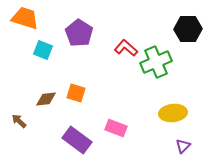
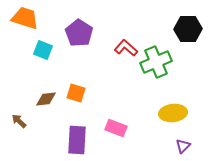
purple rectangle: rotated 56 degrees clockwise
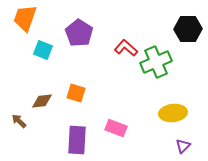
orange trapezoid: rotated 88 degrees counterclockwise
brown diamond: moved 4 px left, 2 px down
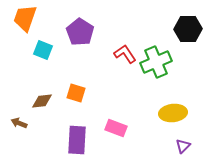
purple pentagon: moved 1 px right, 1 px up
red L-shape: moved 1 px left, 6 px down; rotated 15 degrees clockwise
brown arrow: moved 2 px down; rotated 21 degrees counterclockwise
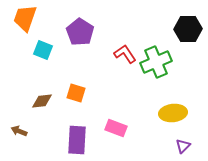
brown arrow: moved 8 px down
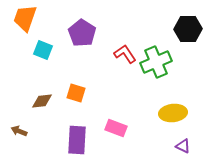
purple pentagon: moved 2 px right, 1 px down
purple triangle: rotated 49 degrees counterclockwise
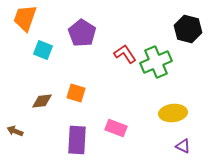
black hexagon: rotated 16 degrees clockwise
brown arrow: moved 4 px left
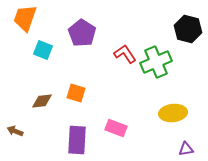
purple triangle: moved 3 px right, 3 px down; rotated 35 degrees counterclockwise
